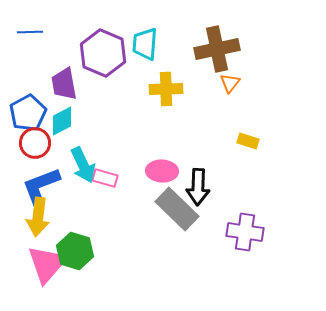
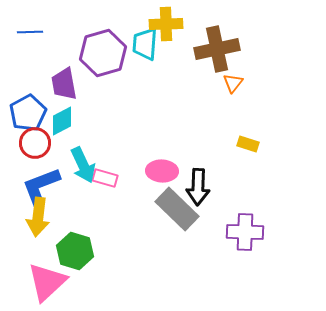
purple hexagon: rotated 21 degrees clockwise
orange triangle: moved 3 px right
yellow cross: moved 65 px up
yellow rectangle: moved 3 px down
purple cross: rotated 6 degrees counterclockwise
pink triangle: moved 18 px down; rotated 6 degrees clockwise
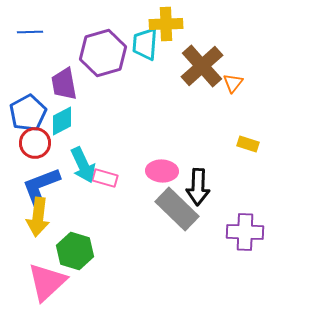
brown cross: moved 15 px left, 17 px down; rotated 30 degrees counterclockwise
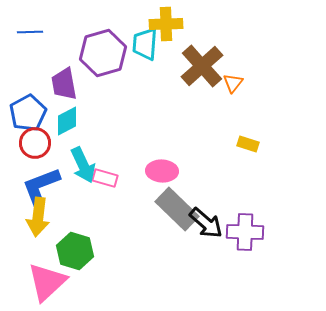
cyan diamond: moved 5 px right
black arrow: moved 8 px right, 36 px down; rotated 51 degrees counterclockwise
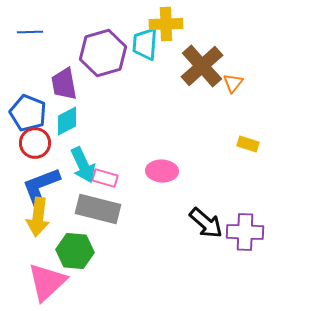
blue pentagon: rotated 21 degrees counterclockwise
gray rectangle: moved 79 px left; rotated 30 degrees counterclockwise
green hexagon: rotated 12 degrees counterclockwise
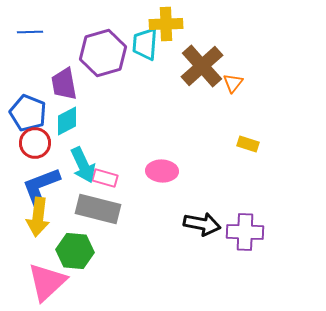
black arrow: moved 4 px left, 1 px down; rotated 30 degrees counterclockwise
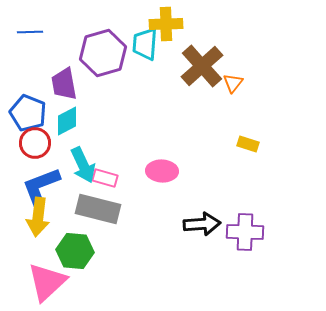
black arrow: rotated 15 degrees counterclockwise
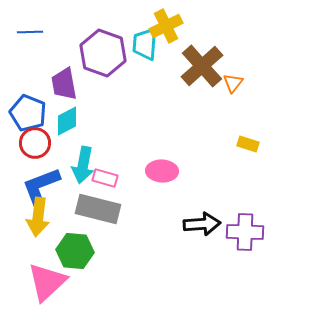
yellow cross: moved 2 px down; rotated 24 degrees counterclockwise
purple hexagon: rotated 24 degrees counterclockwise
cyan arrow: rotated 36 degrees clockwise
